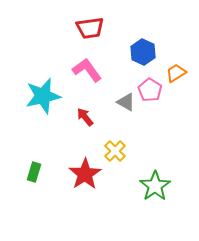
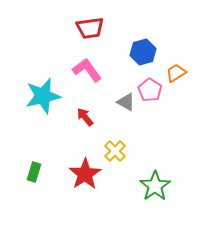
blue hexagon: rotated 20 degrees clockwise
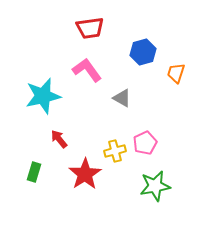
orange trapezoid: rotated 40 degrees counterclockwise
pink pentagon: moved 5 px left, 53 px down; rotated 15 degrees clockwise
gray triangle: moved 4 px left, 4 px up
red arrow: moved 26 px left, 22 px down
yellow cross: rotated 30 degrees clockwise
green star: rotated 24 degrees clockwise
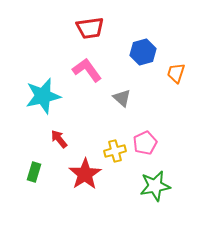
gray triangle: rotated 12 degrees clockwise
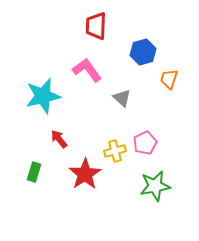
red trapezoid: moved 6 px right, 2 px up; rotated 100 degrees clockwise
orange trapezoid: moved 7 px left, 6 px down
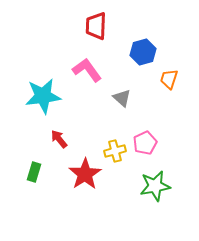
cyan star: rotated 6 degrees clockwise
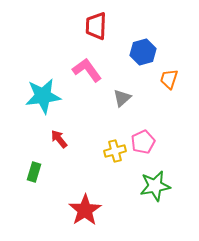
gray triangle: rotated 36 degrees clockwise
pink pentagon: moved 2 px left, 1 px up
red star: moved 36 px down
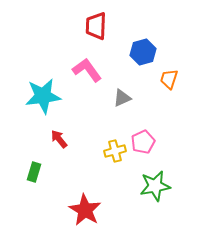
gray triangle: rotated 18 degrees clockwise
red star: rotated 8 degrees counterclockwise
